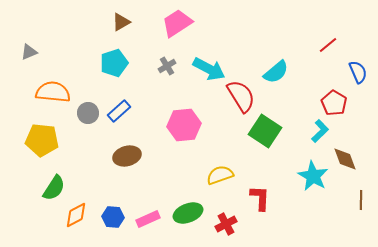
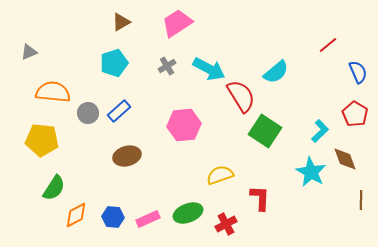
red pentagon: moved 21 px right, 11 px down
cyan star: moved 2 px left, 4 px up
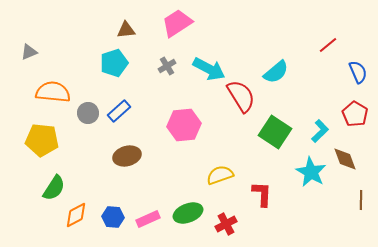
brown triangle: moved 5 px right, 8 px down; rotated 24 degrees clockwise
green square: moved 10 px right, 1 px down
red L-shape: moved 2 px right, 4 px up
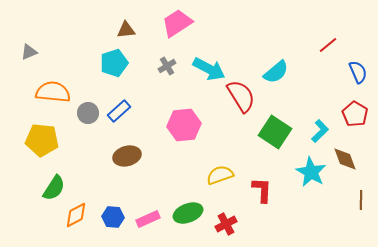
red L-shape: moved 4 px up
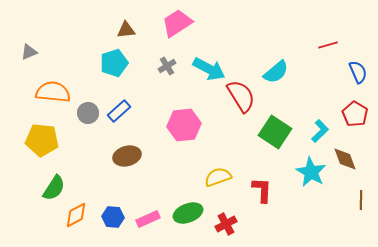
red line: rotated 24 degrees clockwise
yellow semicircle: moved 2 px left, 2 px down
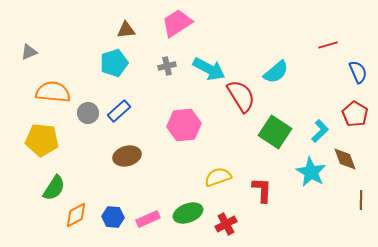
gray cross: rotated 18 degrees clockwise
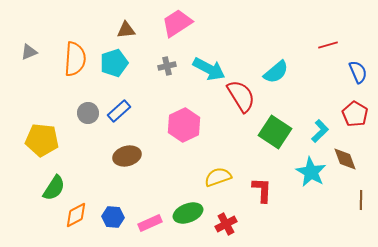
orange semicircle: moved 22 px right, 33 px up; rotated 88 degrees clockwise
pink hexagon: rotated 20 degrees counterclockwise
pink rectangle: moved 2 px right, 4 px down
